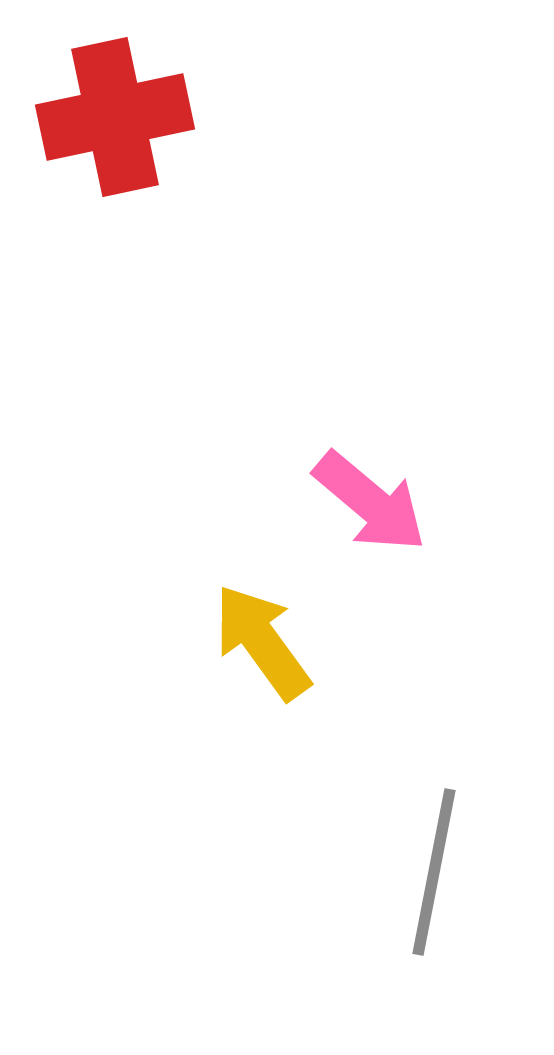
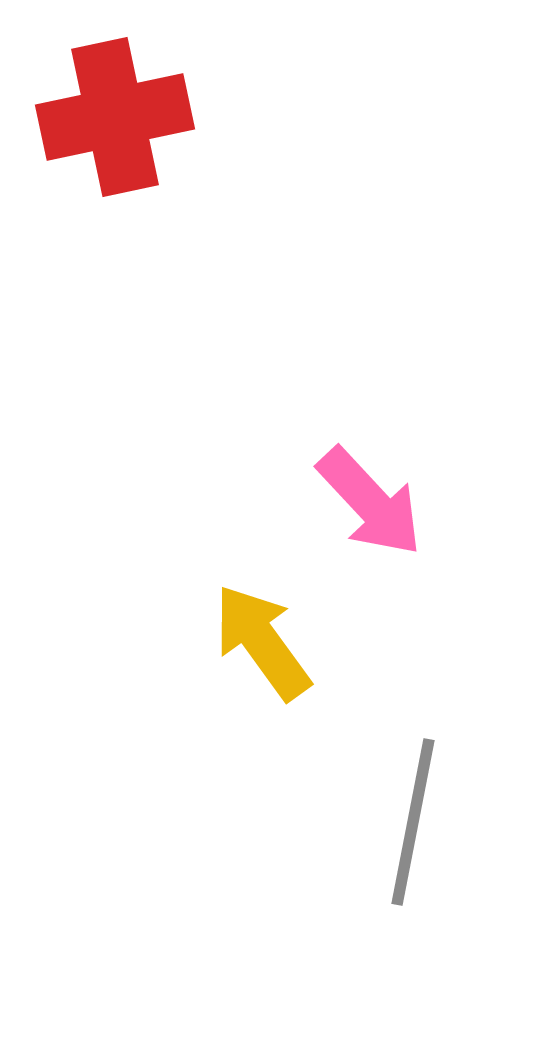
pink arrow: rotated 7 degrees clockwise
gray line: moved 21 px left, 50 px up
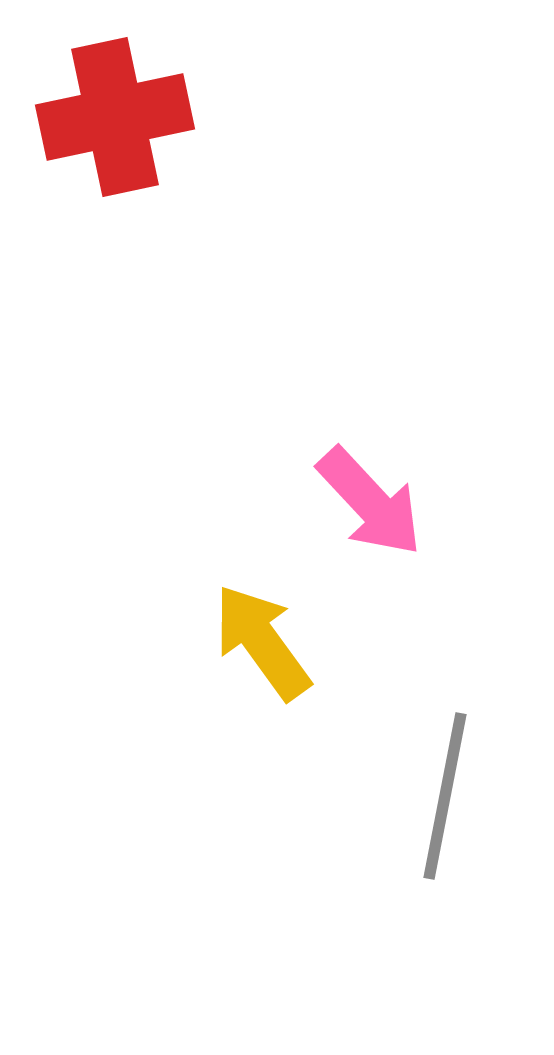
gray line: moved 32 px right, 26 px up
